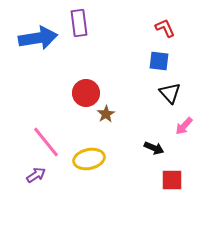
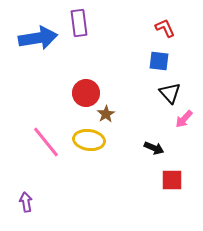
pink arrow: moved 7 px up
yellow ellipse: moved 19 px up; rotated 20 degrees clockwise
purple arrow: moved 10 px left, 27 px down; rotated 66 degrees counterclockwise
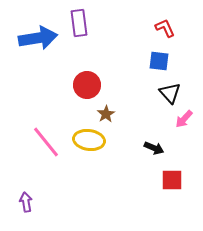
red circle: moved 1 px right, 8 px up
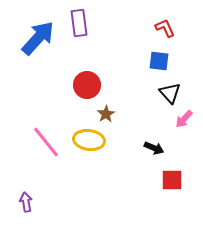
blue arrow: rotated 39 degrees counterclockwise
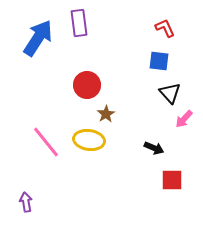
blue arrow: rotated 9 degrees counterclockwise
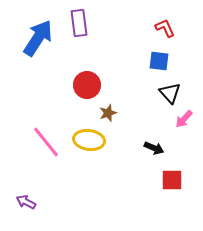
brown star: moved 2 px right, 1 px up; rotated 12 degrees clockwise
purple arrow: rotated 54 degrees counterclockwise
